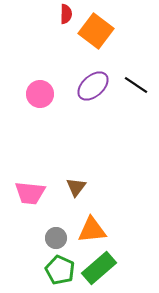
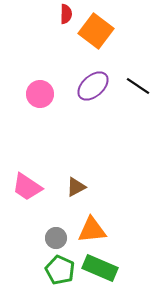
black line: moved 2 px right, 1 px down
brown triangle: rotated 25 degrees clockwise
pink trapezoid: moved 3 px left, 6 px up; rotated 28 degrees clockwise
green rectangle: moved 1 px right; rotated 64 degrees clockwise
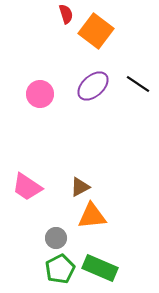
red semicircle: rotated 18 degrees counterclockwise
black line: moved 2 px up
brown triangle: moved 4 px right
orange triangle: moved 14 px up
green pentagon: moved 1 px up; rotated 20 degrees clockwise
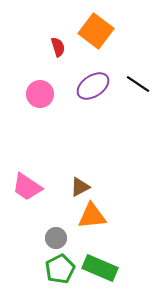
red semicircle: moved 8 px left, 33 px down
purple ellipse: rotated 8 degrees clockwise
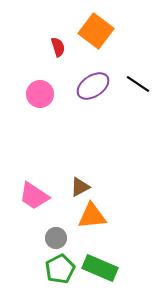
pink trapezoid: moved 7 px right, 9 px down
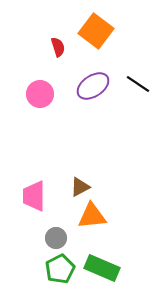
pink trapezoid: rotated 56 degrees clockwise
green rectangle: moved 2 px right
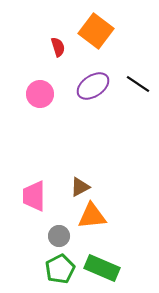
gray circle: moved 3 px right, 2 px up
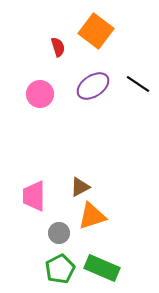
orange triangle: rotated 12 degrees counterclockwise
gray circle: moved 3 px up
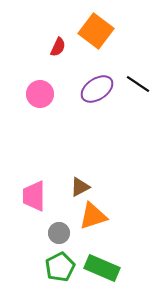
red semicircle: rotated 42 degrees clockwise
purple ellipse: moved 4 px right, 3 px down
orange triangle: moved 1 px right
green pentagon: moved 2 px up
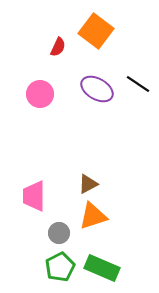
purple ellipse: rotated 64 degrees clockwise
brown triangle: moved 8 px right, 3 px up
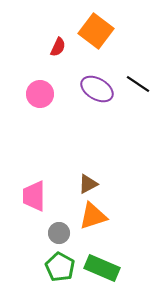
green pentagon: rotated 16 degrees counterclockwise
